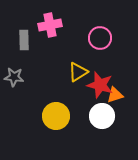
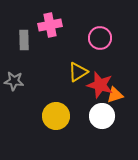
gray star: moved 4 px down
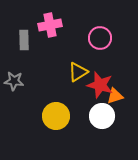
orange triangle: moved 1 px down
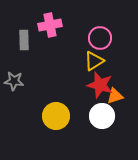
yellow triangle: moved 16 px right, 11 px up
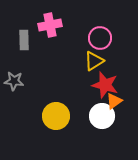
red star: moved 5 px right
orange triangle: moved 1 px left, 5 px down; rotated 18 degrees counterclockwise
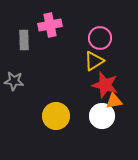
orange triangle: rotated 24 degrees clockwise
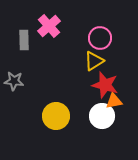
pink cross: moved 1 px left, 1 px down; rotated 30 degrees counterclockwise
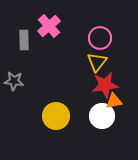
yellow triangle: moved 3 px right, 1 px down; rotated 20 degrees counterclockwise
red star: rotated 24 degrees counterclockwise
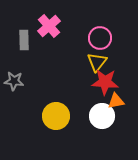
red star: moved 3 px up; rotated 12 degrees clockwise
orange triangle: moved 2 px right
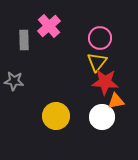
white circle: moved 1 px down
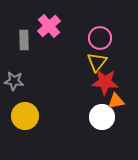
yellow circle: moved 31 px left
